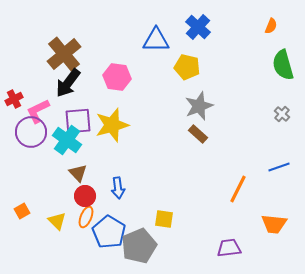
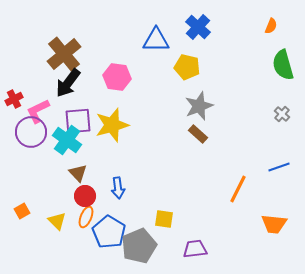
purple trapezoid: moved 34 px left, 1 px down
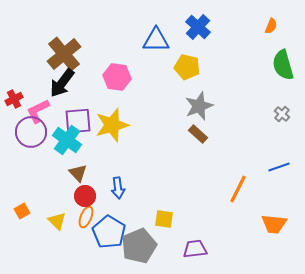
black arrow: moved 6 px left
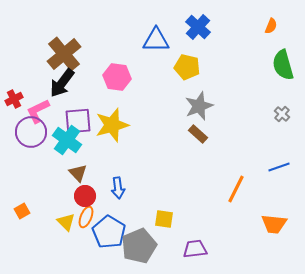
orange line: moved 2 px left
yellow triangle: moved 9 px right, 1 px down
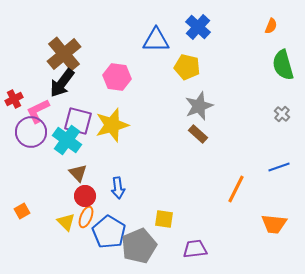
purple square: rotated 20 degrees clockwise
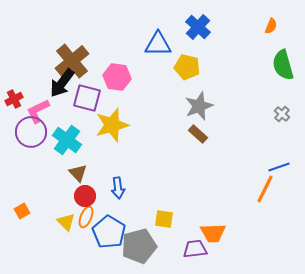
blue triangle: moved 2 px right, 4 px down
brown cross: moved 8 px right, 7 px down
purple square: moved 9 px right, 23 px up
orange line: moved 29 px right
orange trapezoid: moved 61 px left, 9 px down; rotated 8 degrees counterclockwise
gray pentagon: rotated 8 degrees clockwise
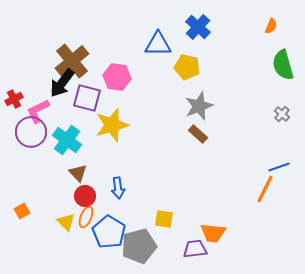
orange trapezoid: rotated 8 degrees clockwise
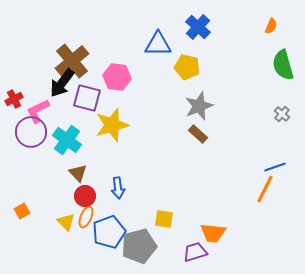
blue line: moved 4 px left
blue pentagon: rotated 20 degrees clockwise
purple trapezoid: moved 3 px down; rotated 10 degrees counterclockwise
